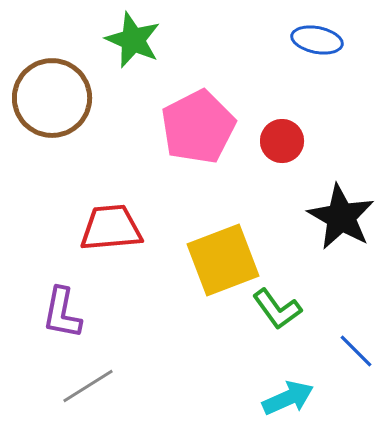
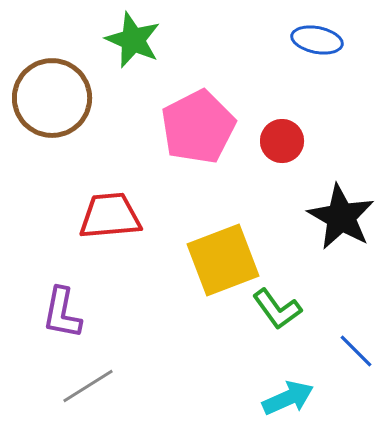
red trapezoid: moved 1 px left, 12 px up
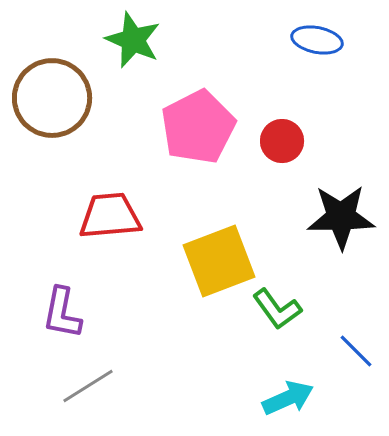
black star: rotated 30 degrees counterclockwise
yellow square: moved 4 px left, 1 px down
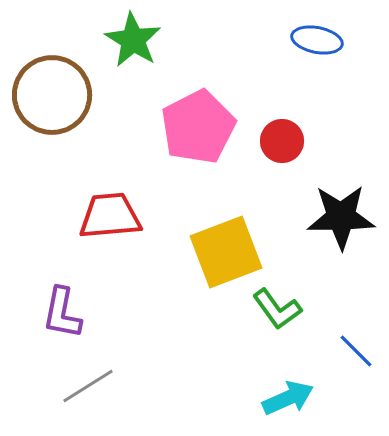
green star: rotated 8 degrees clockwise
brown circle: moved 3 px up
yellow square: moved 7 px right, 9 px up
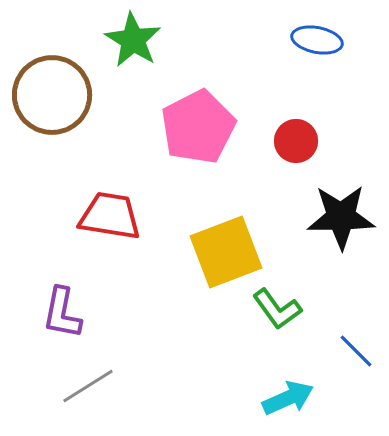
red circle: moved 14 px right
red trapezoid: rotated 14 degrees clockwise
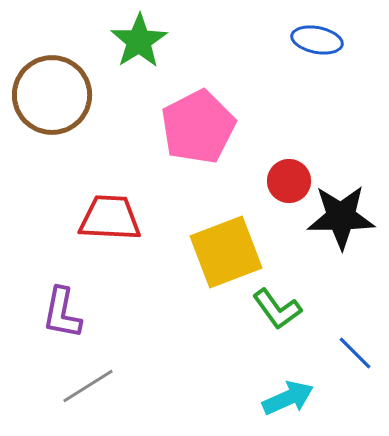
green star: moved 6 px right, 1 px down; rotated 8 degrees clockwise
red circle: moved 7 px left, 40 px down
red trapezoid: moved 2 px down; rotated 6 degrees counterclockwise
blue line: moved 1 px left, 2 px down
